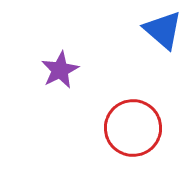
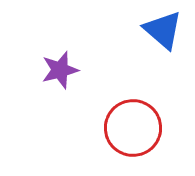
purple star: rotated 12 degrees clockwise
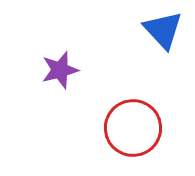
blue triangle: rotated 6 degrees clockwise
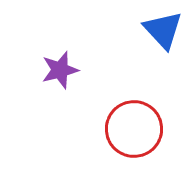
red circle: moved 1 px right, 1 px down
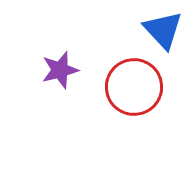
red circle: moved 42 px up
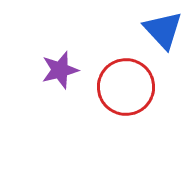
red circle: moved 8 px left
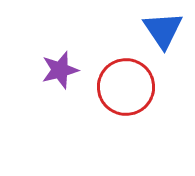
blue triangle: rotated 9 degrees clockwise
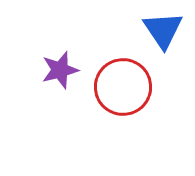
red circle: moved 3 px left
